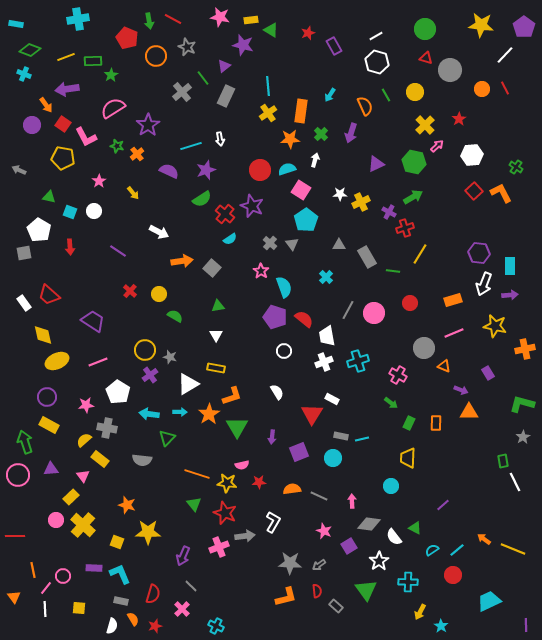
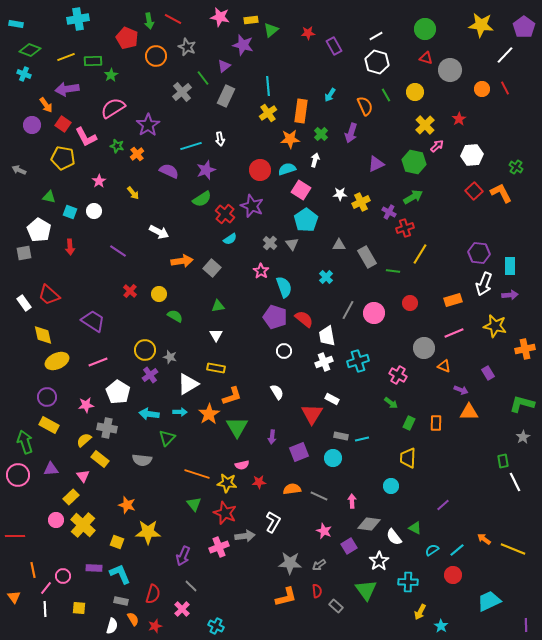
green triangle at (271, 30): rotated 49 degrees clockwise
red star at (308, 33): rotated 16 degrees clockwise
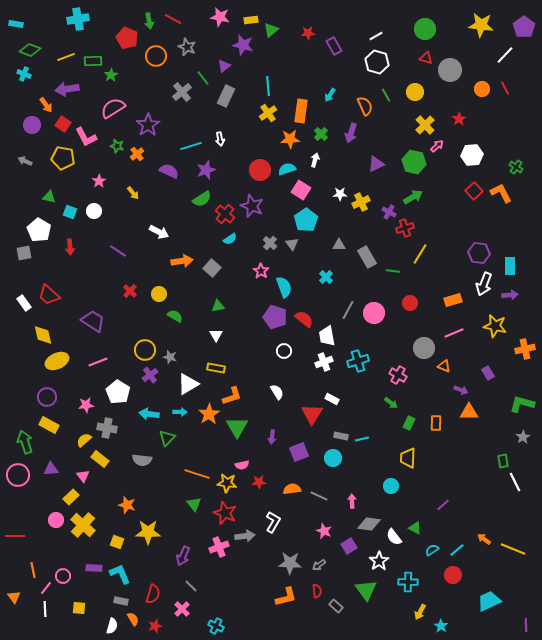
gray arrow at (19, 170): moved 6 px right, 9 px up
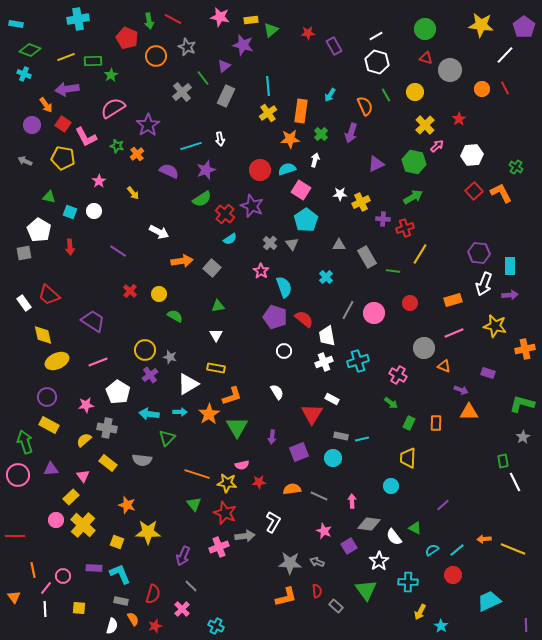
purple cross at (389, 212): moved 6 px left, 7 px down; rotated 24 degrees counterclockwise
purple rectangle at (488, 373): rotated 40 degrees counterclockwise
yellow rectangle at (100, 459): moved 8 px right, 4 px down
orange arrow at (484, 539): rotated 40 degrees counterclockwise
gray arrow at (319, 565): moved 2 px left, 3 px up; rotated 56 degrees clockwise
